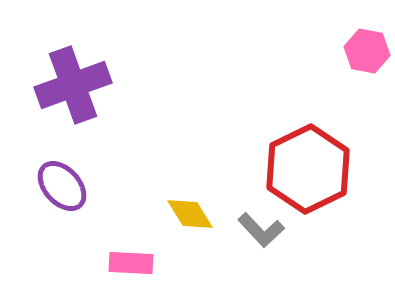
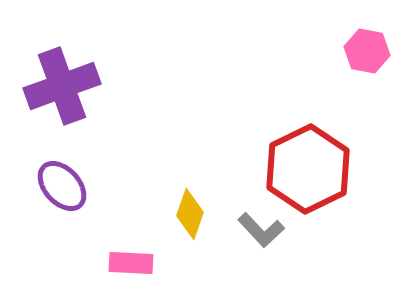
purple cross: moved 11 px left, 1 px down
yellow diamond: rotated 51 degrees clockwise
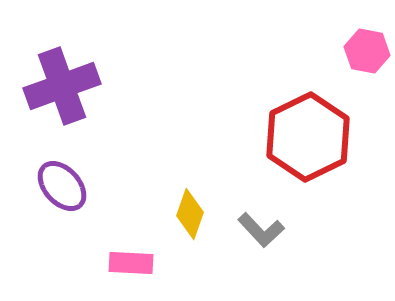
red hexagon: moved 32 px up
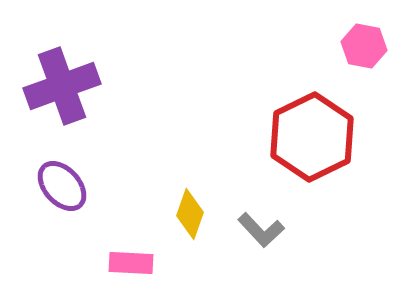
pink hexagon: moved 3 px left, 5 px up
red hexagon: moved 4 px right
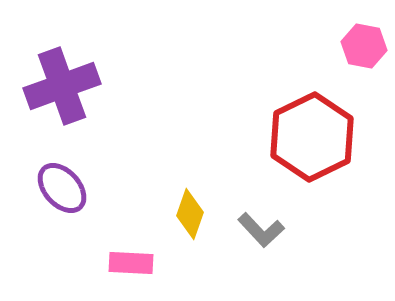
purple ellipse: moved 2 px down
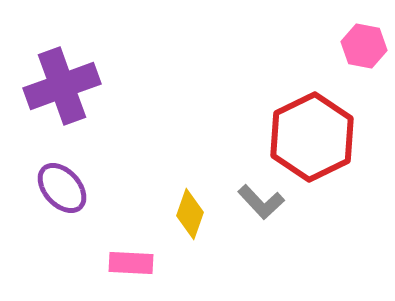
gray L-shape: moved 28 px up
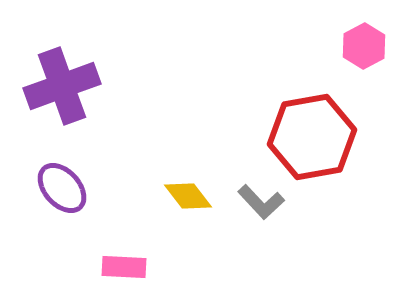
pink hexagon: rotated 21 degrees clockwise
red hexagon: rotated 16 degrees clockwise
yellow diamond: moved 2 px left, 18 px up; rotated 57 degrees counterclockwise
pink rectangle: moved 7 px left, 4 px down
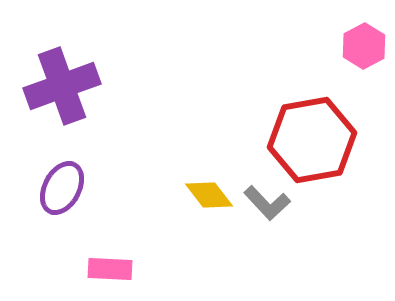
red hexagon: moved 3 px down
purple ellipse: rotated 70 degrees clockwise
yellow diamond: moved 21 px right, 1 px up
gray L-shape: moved 6 px right, 1 px down
pink rectangle: moved 14 px left, 2 px down
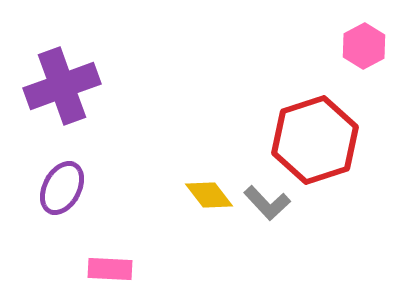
red hexagon: moved 3 px right; rotated 8 degrees counterclockwise
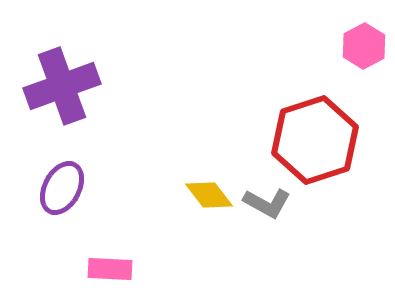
gray L-shape: rotated 18 degrees counterclockwise
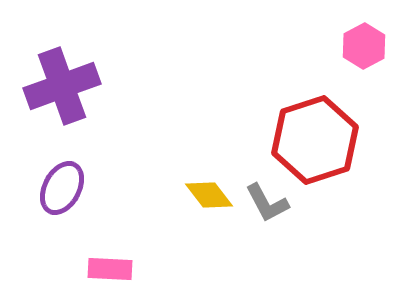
gray L-shape: rotated 33 degrees clockwise
